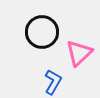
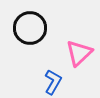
black circle: moved 12 px left, 4 px up
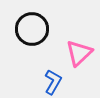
black circle: moved 2 px right, 1 px down
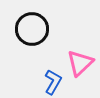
pink triangle: moved 1 px right, 10 px down
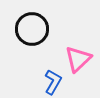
pink triangle: moved 2 px left, 4 px up
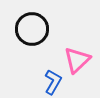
pink triangle: moved 1 px left, 1 px down
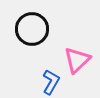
blue L-shape: moved 2 px left
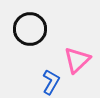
black circle: moved 2 px left
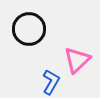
black circle: moved 1 px left
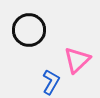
black circle: moved 1 px down
